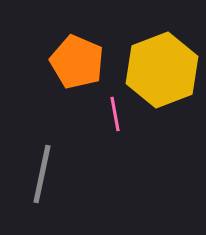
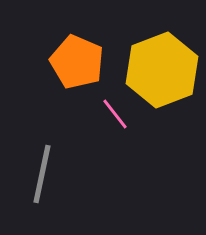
pink line: rotated 28 degrees counterclockwise
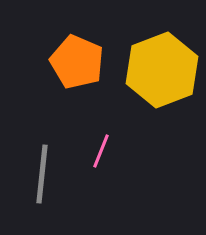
pink line: moved 14 px left, 37 px down; rotated 60 degrees clockwise
gray line: rotated 6 degrees counterclockwise
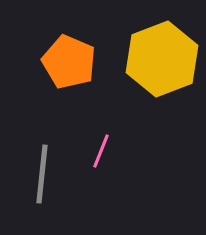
orange pentagon: moved 8 px left
yellow hexagon: moved 11 px up
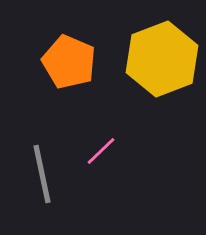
pink line: rotated 24 degrees clockwise
gray line: rotated 18 degrees counterclockwise
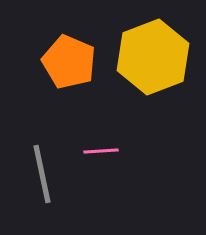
yellow hexagon: moved 9 px left, 2 px up
pink line: rotated 40 degrees clockwise
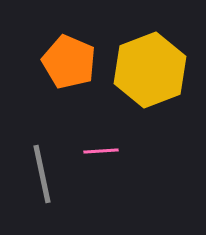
yellow hexagon: moved 3 px left, 13 px down
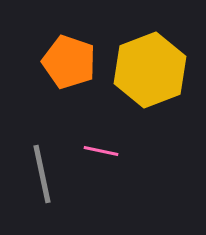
orange pentagon: rotated 4 degrees counterclockwise
pink line: rotated 16 degrees clockwise
